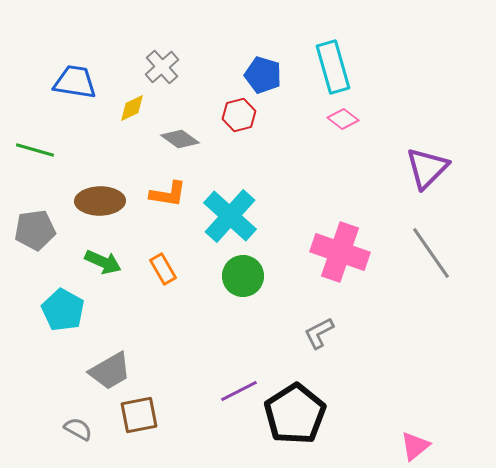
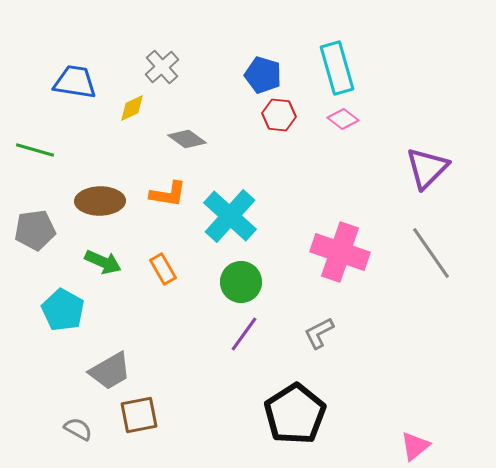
cyan rectangle: moved 4 px right, 1 px down
red hexagon: moved 40 px right; rotated 20 degrees clockwise
gray diamond: moved 7 px right
green circle: moved 2 px left, 6 px down
purple line: moved 5 px right, 57 px up; rotated 27 degrees counterclockwise
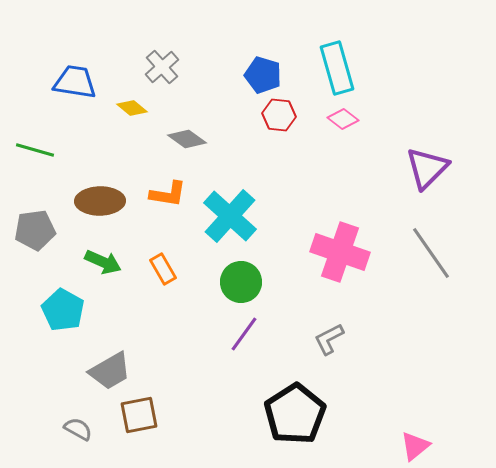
yellow diamond: rotated 64 degrees clockwise
gray L-shape: moved 10 px right, 6 px down
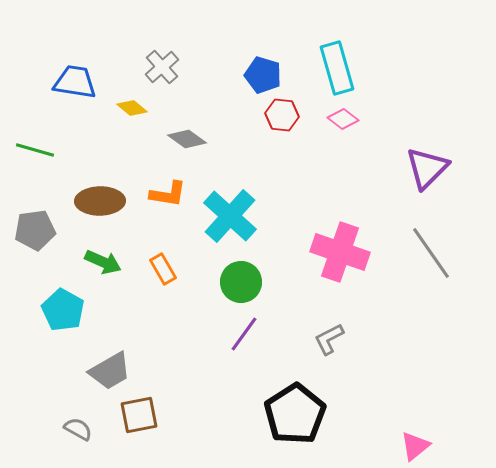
red hexagon: moved 3 px right
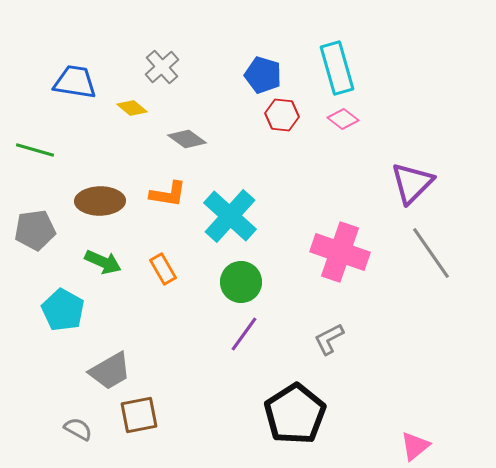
purple triangle: moved 15 px left, 15 px down
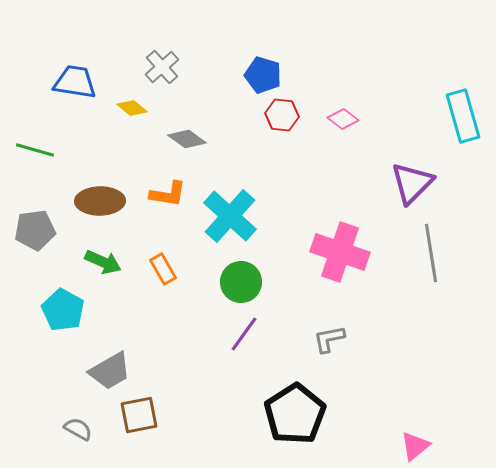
cyan rectangle: moved 126 px right, 48 px down
gray line: rotated 26 degrees clockwise
gray L-shape: rotated 16 degrees clockwise
